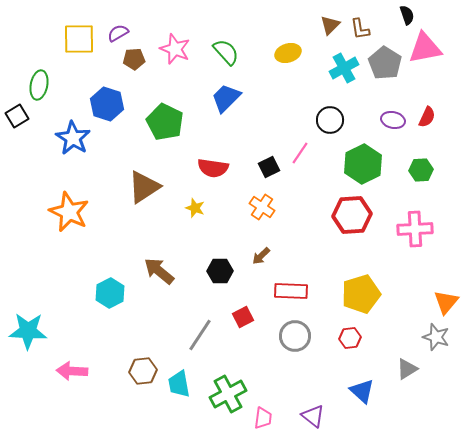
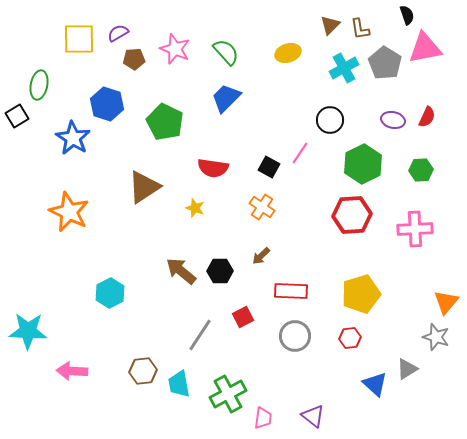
black square at (269, 167): rotated 35 degrees counterclockwise
brown arrow at (159, 271): moved 22 px right
blue triangle at (362, 391): moved 13 px right, 7 px up
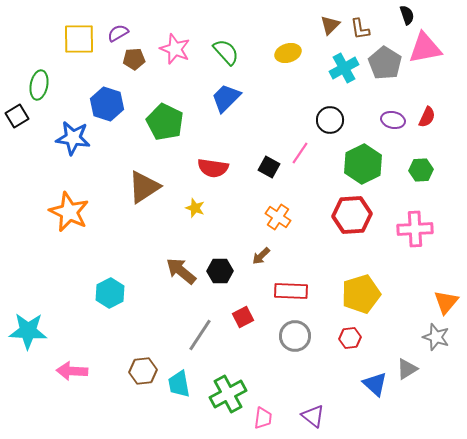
blue star at (73, 138): rotated 24 degrees counterclockwise
orange cross at (262, 207): moved 16 px right, 10 px down
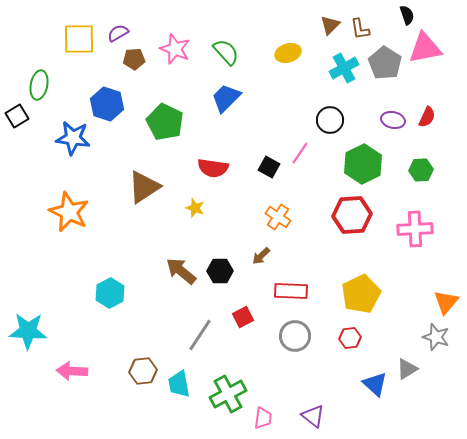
yellow pentagon at (361, 294): rotated 9 degrees counterclockwise
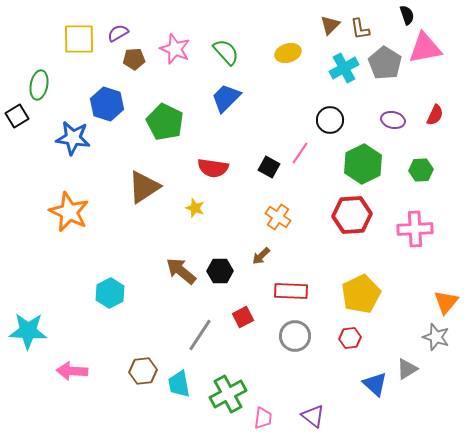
red semicircle at (427, 117): moved 8 px right, 2 px up
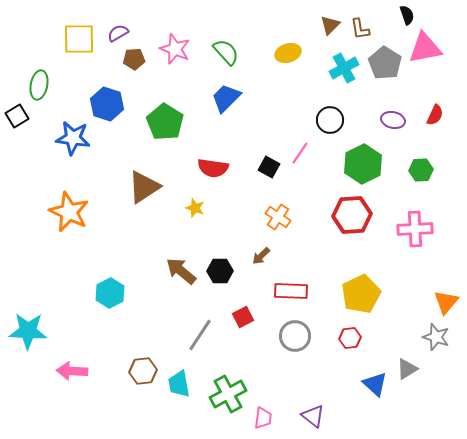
green pentagon at (165, 122): rotated 6 degrees clockwise
